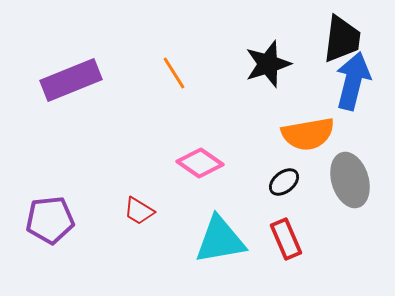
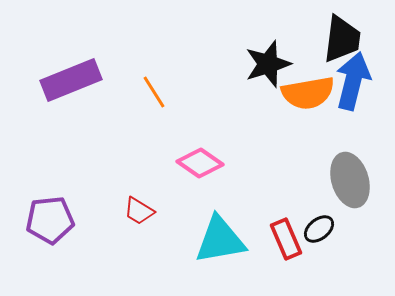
orange line: moved 20 px left, 19 px down
orange semicircle: moved 41 px up
black ellipse: moved 35 px right, 47 px down
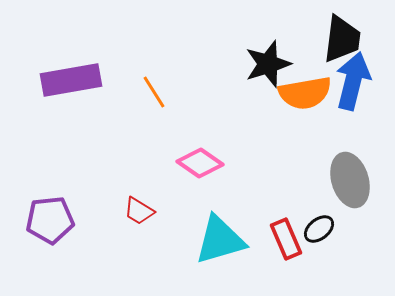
purple rectangle: rotated 12 degrees clockwise
orange semicircle: moved 3 px left
cyan triangle: rotated 6 degrees counterclockwise
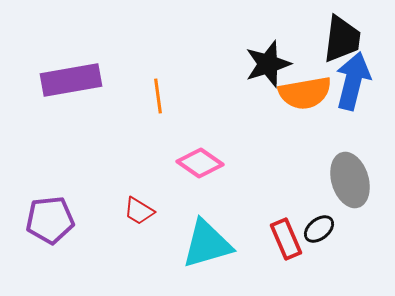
orange line: moved 4 px right, 4 px down; rotated 24 degrees clockwise
cyan triangle: moved 13 px left, 4 px down
